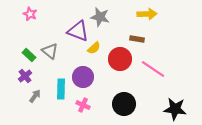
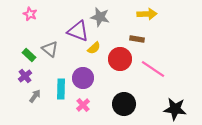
gray triangle: moved 2 px up
purple circle: moved 1 px down
pink cross: rotated 24 degrees clockwise
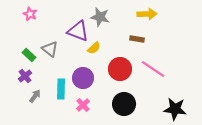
red circle: moved 10 px down
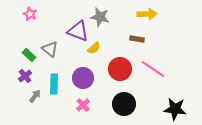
cyan rectangle: moved 7 px left, 5 px up
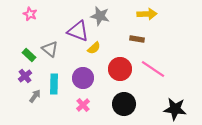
gray star: moved 1 px up
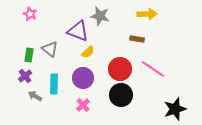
yellow semicircle: moved 6 px left, 4 px down
green rectangle: rotated 56 degrees clockwise
gray arrow: rotated 96 degrees counterclockwise
black circle: moved 3 px left, 9 px up
black star: rotated 25 degrees counterclockwise
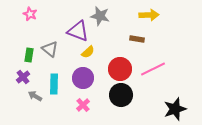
yellow arrow: moved 2 px right, 1 px down
pink line: rotated 60 degrees counterclockwise
purple cross: moved 2 px left, 1 px down
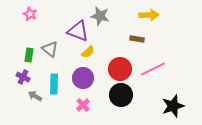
purple cross: rotated 24 degrees counterclockwise
black star: moved 2 px left, 3 px up
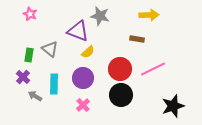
purple cross: rotated 16 degrees clockwise
